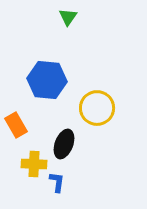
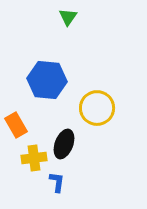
yellow cross: moved 6 px up; rotated 10 degrees counterclockwise
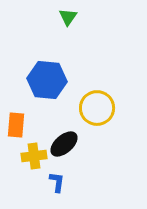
orange rectangle: rotated 35 degrees clockwise
black ellipse: rotated 28 degrees clockwise
yellow cross: moved 2 px up
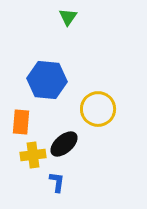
yellow circle: moved 1 px right, 1 px down
orange rectangle: moved 5 px right, 3 px up
yellow cross: moved 1 px left, 1 px up
